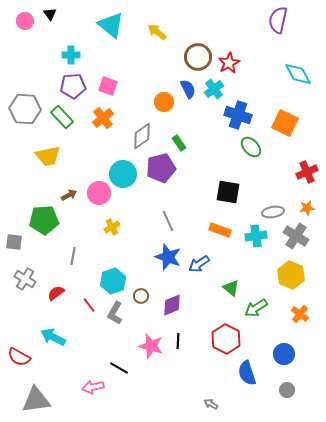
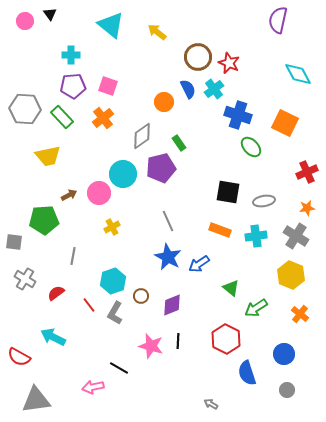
red star at (229, 63): rotated 20 degrees counterclockwise
gray ellipse at (273, 212): moved 9 px left, 11 px up
blue star at (168, 257): rotated 8 degrees clockwise
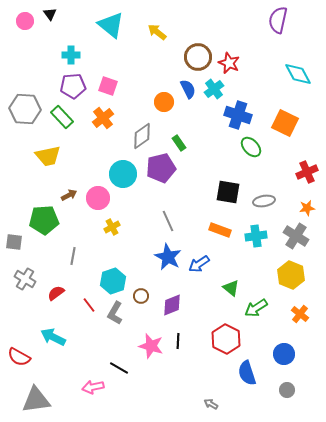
pink circle at (99, 193): moved 1 px left, 5 px down
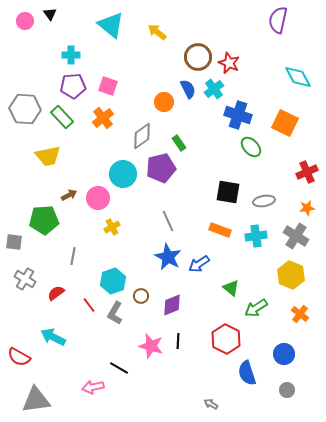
cyan diamond at (298, 74): moved 3 px down
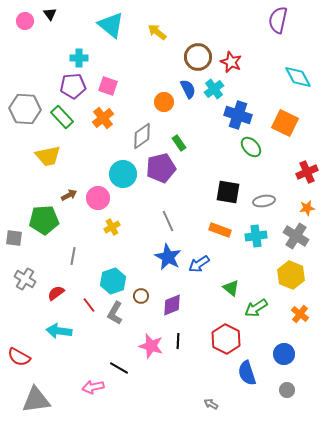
cyan cross at (71, 55): moved 8 px right, 3 px down
red star at (229, 63): moved 2 px right, 1 px up
gray square at (14, 242): moved 4 px up
cyan arrow at (53, 337): moved 6 px right, 6 px up; rotated 20 degrees counterclockwise
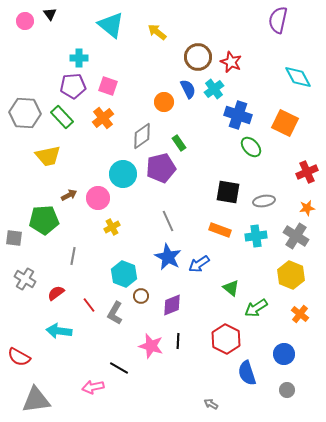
gray hexagon at (25, 109): moved 4 px down
cyan hexagon at (113, 281): moved 11 px right, 7 px up; rotated 20 degrees counterclockwise
